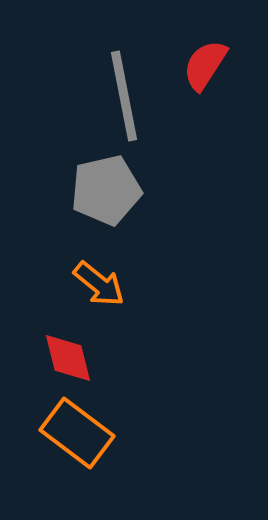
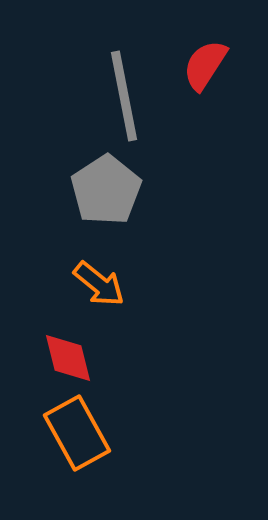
gray pentagon: rotated 20 degrees counterclockwise
orange rectangle: rotated 24 degrees clockwise
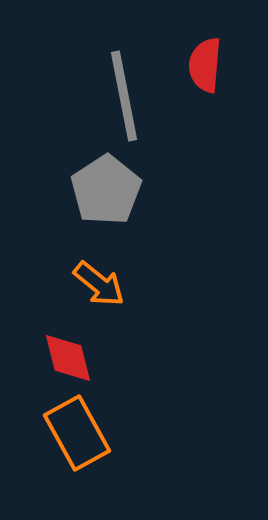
red semicircle: rotated 28 degrees counterclockwise
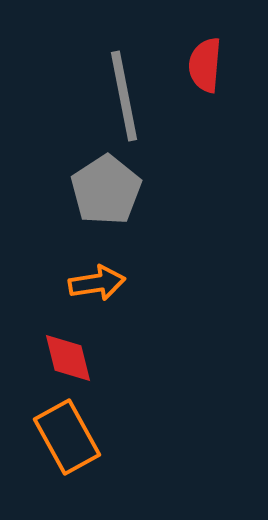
orange arrow: moved 2 px left, 1 px up; rotated 48 degrees counterclockwise
orange rectangle: moved 10 px left, 4 px down
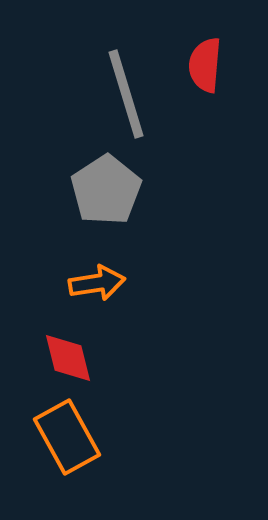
gray line: moved 2 px right, 2 px up; rotated 6 degrees counterclockwise
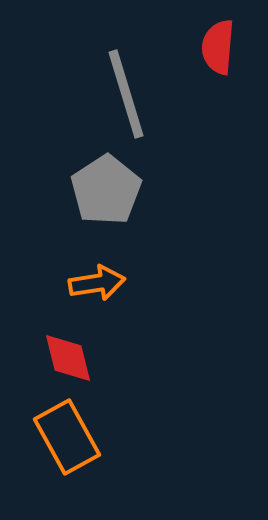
red semicircle: moved 13 px right, 18 px up
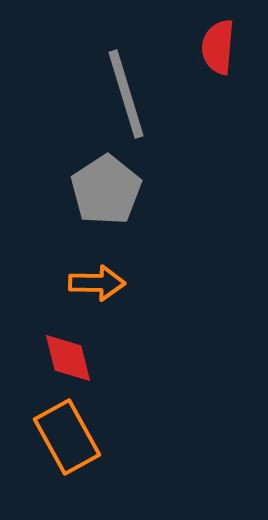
orange arrow: rotated 10 degrees clockwise
